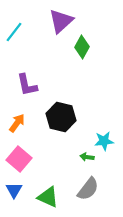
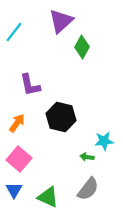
purple L-shape: moved 3 px right
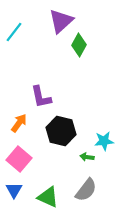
green diamond: moved 3 px left, 2 px up
purple L-shape: moved 11 px right, 12 px down
black hexagon: moved 14 px down
orange arrow: moved 2 px right
gray semicircle: moved 2 px left, 1 px down
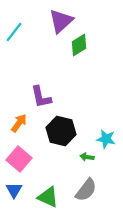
green diamond: rotated 30 degrees clockwise
cyan star: moved 2 px right, 2 px up; rotated 18 degrees clockwise
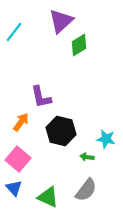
orange arrow: moved 2 px right, 1 px up
pink square: moved 1 px left
blue triangle: moved 2 px up; rotated 12 degrees counterclockwise
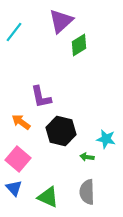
orange arrow: rotated 90 degrees counterclockwise
gray semicircle: moved 1 px right, 2 px down; rotated 140 degrees clockwise
